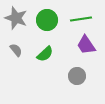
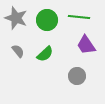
green line: moved 2 px left, 2 px up; rotated 15 degrees clockwise
gray semicircle: moved 2 px right, 1 px down
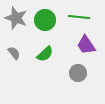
green circle: moved 2 px left
gray semicircle: moved 4 px left, 2 px down
gray circle: moved 1 px right, 3 px up
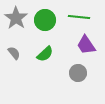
gray star: rotated 15 degrees clockwise
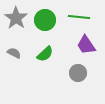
gray semicircle: rotated 24 degrees counterclockwise
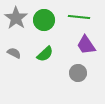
green circle: moved 1 px left
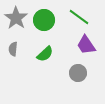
green line: rotated 30 degrees clockwise
gray semicircle: moved 1 px left, 4 px up; rotated 112 degrees counterclockwise
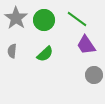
green line: moved 2 px left, 2 px down
gray semicircle: moved 1 px left, 2 px down
gray circle: moved 16 px right, 2 px down
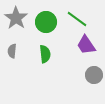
green circle: moved 2 px right, 2 px down
green semicircle: rotated 54 degrees counterclockwise
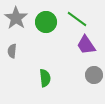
green semicircle: moved 24 px down
